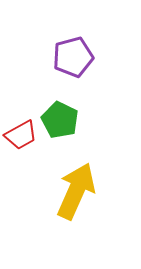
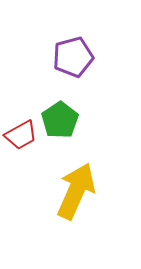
green pentagon: rotated 12 degrees clockwise
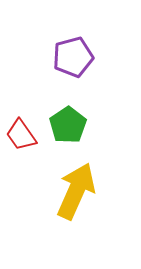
green pentagon: moved 8 px right, 5 px down
red trapezoid: rotated 84 degrees clockwise
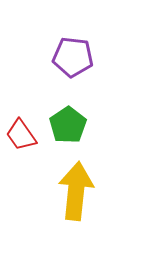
purple pentagon: rotated 21 degrees clockwise
yellow arrow: rotated 18 degrees counterclockwise
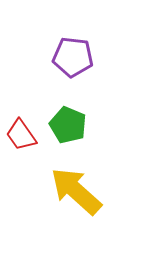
green pentagon: rotated 15 degrees counterclockwise
yellow arrow: rotated 54 degrees counterclockwise
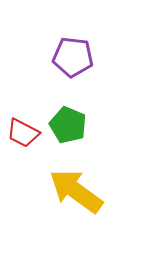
red trapezoid: moved 2 px right, 2 px up; rotated 28 degrees counterclockwise
yellow arrow: rotated 6 degrees counterclockwise
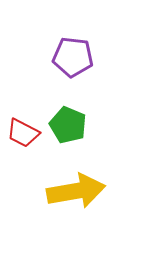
yellow arrow: rotated 134 degrees clockwise
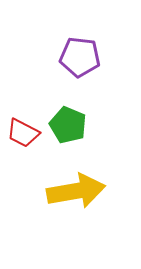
purple pentagon: moved 7 px right
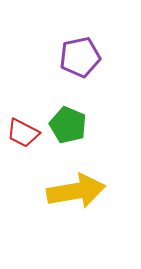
purple pentagon: rotated 18 degrees counterclockwise
